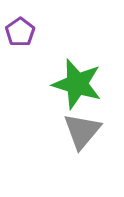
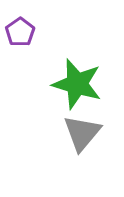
gray triangle: moved 2 px down
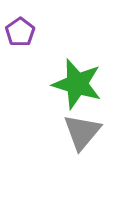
gray triangle: moved 1 px up
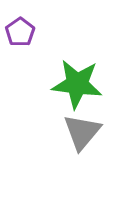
green star: rotated 9 degrees counterclockwise
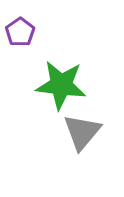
green star: moved 16 px left, 1 px down
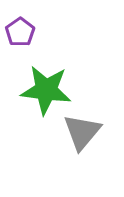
green star: moved 15 px left, 5 px down
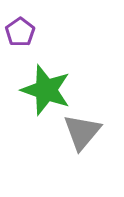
green star: rotated 12 degrees clockwise
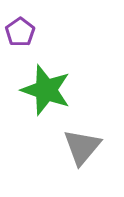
gray triangle: moved 15 px down
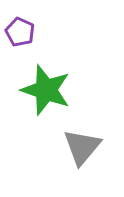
purple pentagon: rotated 12 degrees counterclockwise
